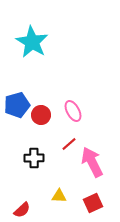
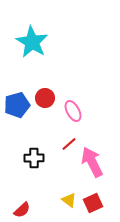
red circle: moved 4 px right, 17 px up
yellow triangle: moved 10 px right, 4 px down; rotated 35 degrees clockwise
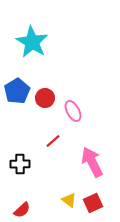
blue pentagon: moved 14 px up; rotated 15 degrees counterclockwise
red line: moved 16 px left, 3 px up
black cross: moved 14 px left, 6 px down
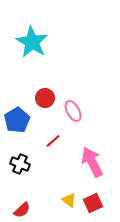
blue pentagon: moved 29 px down
black cross: rotated 24 degrees clockwise
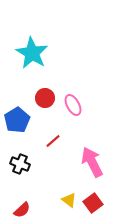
cyan star: moved 11 px down
pink ellipse: moved 6 px up
red square: rotated 12 degrees counterclockwise
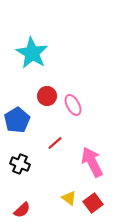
red circle: moved 2 px right, 2 px up
red line: moved 2 px right, 2 px down
yellow triangle: moved 2 px up
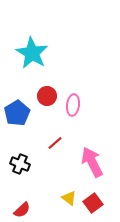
pink ellipse: rotated 35 degrees clockwise
blue pentagon: moved 7 px up
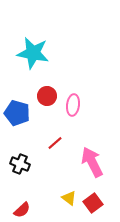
cyan star: moved 1 px right; rotated 20 degrees counterclockwise
blue pentagon: rotated 25 degrees counterclockwise
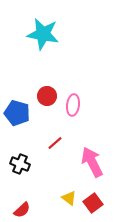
cyan star: moved 10 px right, 19 px up
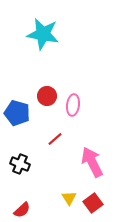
red line: moved 4 px up
yellow triangle: rotated 21 degrees clockwise
